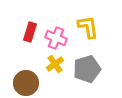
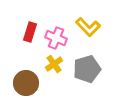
yellow L-shape: rotated 145 degrees clockwise
yellow cross: moved 1 px left
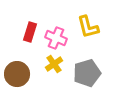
yellow L-shape: rotated 30 degrees clockwise
gray pentagon: moved 4 px down
brown circle: moved 9 px left, 9 px up
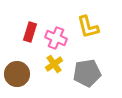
gray pentagon: rotated 8 degrees clockwise
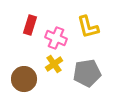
red rectangle: moved 7 px up
brown circle: moved 7 px right, 5 px down
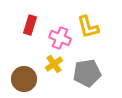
pink cross: moved 4 px right
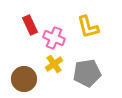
red rectangle: rotated 42 degrees counterclockwise
pink cross: moved 6 px left
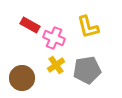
red rectangle: rotated 36 degrees counterclockwise
yellow cross: moved 2 px right, 1 px down
gray pentagon: moved 3 px up
brown circle: moved 2 px left, 1 px up
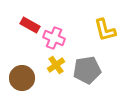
yellow L-shape: moved 17 px right, 3 px down
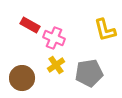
gray pentagon: moved 2 px right, 3 px down
